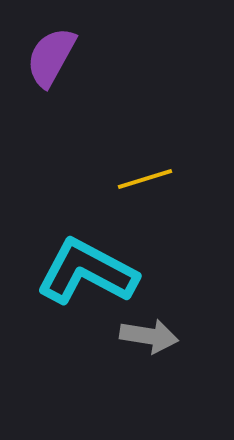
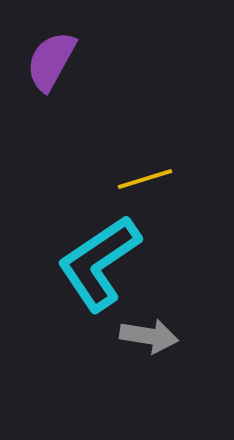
purple semicircle: moved 4 px down
cyan L-shape: moved 12 px right, 9 px up; rotated 62 degrees counterclockwise
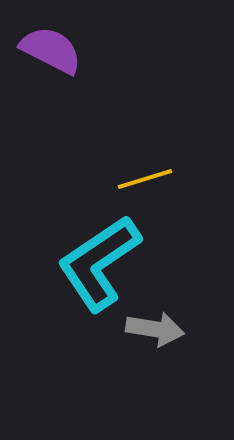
purple semicircle: moved 11 px up; rotated 88 degrees clockwise
gray arrow: moved 6 px right, 7 px up
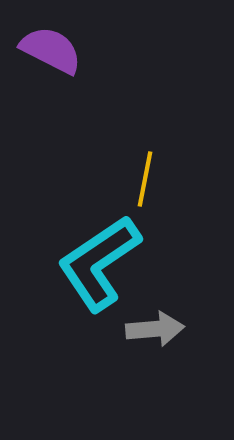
yellow line: rotated 62 degrees counterclockwise
gray arrow: rotated 14 degrees counterclockwise
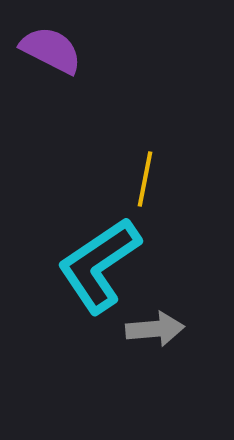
cyan L-shape: moved 2 px down
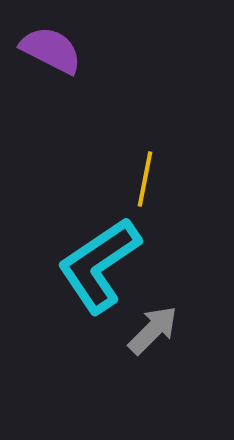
gray arrow: moved 2 px left, 1 px down; rotated 40 degrees counterclockwise
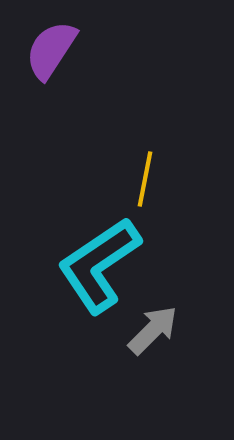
purple semicircle: rotated 84 degrees counterclockwise
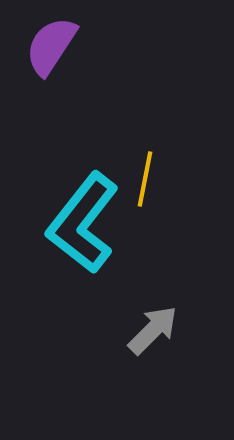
purple semicircle: moved 4 px up
cyan L-shape: moved 16 px left, 42 px up; rotated 18 degrees counterclockwise
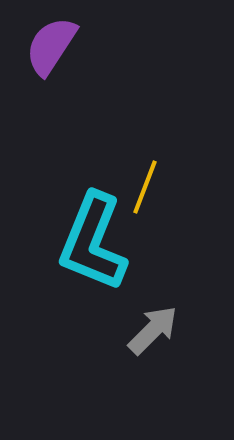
yellow line: moved 8 px down; rotated 10 degrees clockwise
cyan L-shape: moved 10 px right, 19 px down; rotated 16 degrees counterclockwise
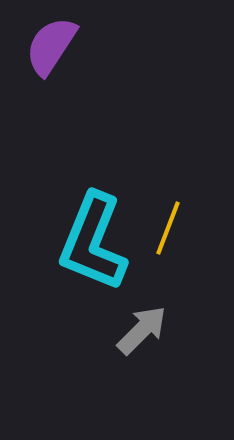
yellow line: moved 23 px right, 41 px down
gray arrow: moved 11 px left
